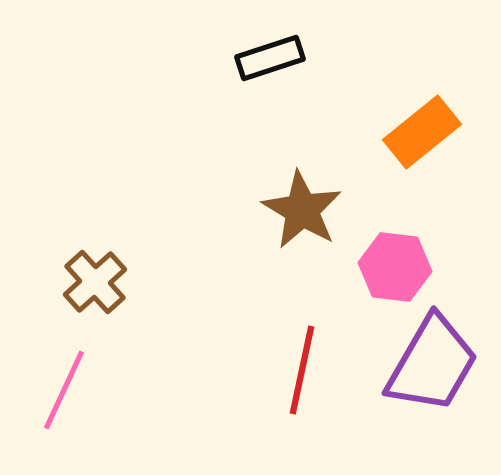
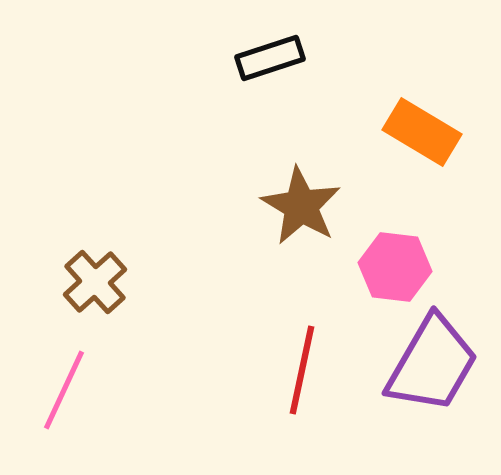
orange rectangle: rotated 70 degrees clockwise
brown star: moved 1 px left, 4 px up
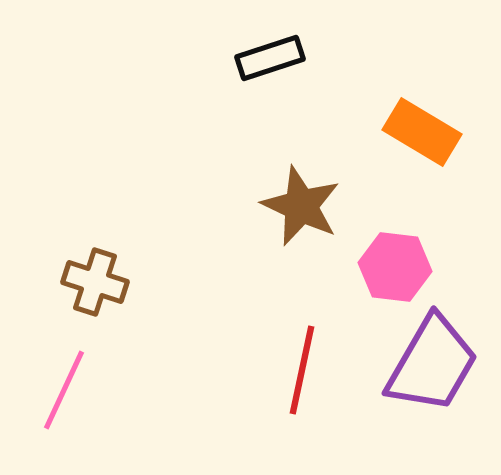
brown star: rotated 6 degrees counterclockwise
brown cross: rotated 30 degrees counterclockwise
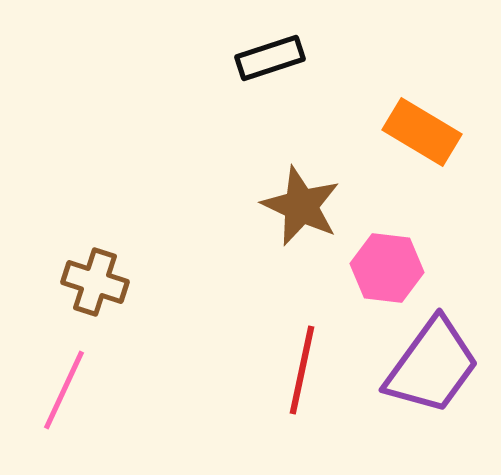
pink hexagon: moved 8 px left, 1 px down
purple trapezoid: moved 2 px down; rotated 6 degrees clockwise
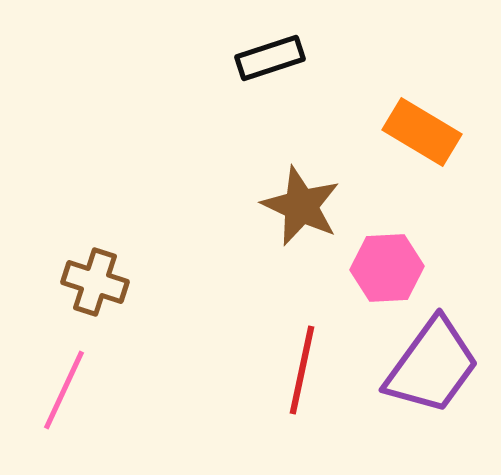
pink hexagon: rotated 10 degrees counterclockwise
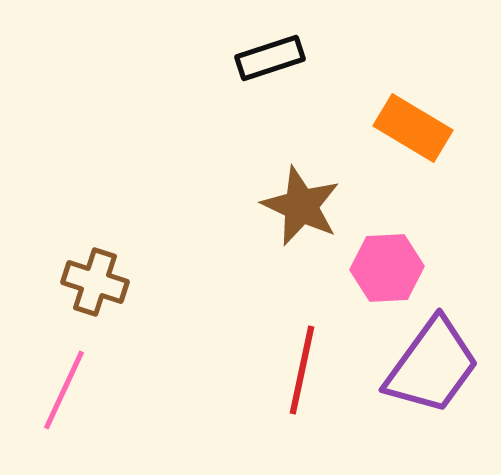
orange rectangle: moved 9 px left, 4 px up
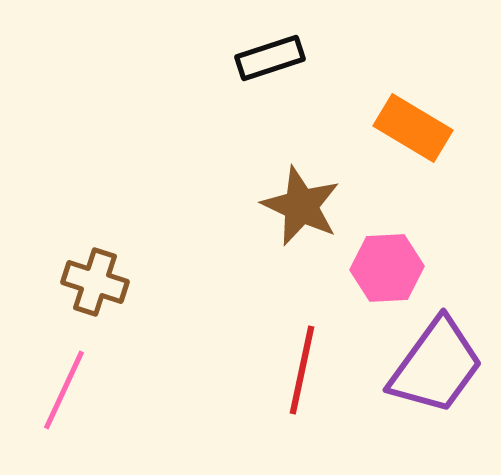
purple trapezoid: moved 4 px right
